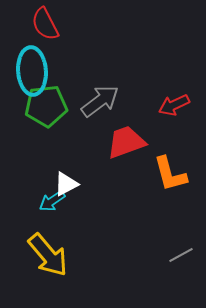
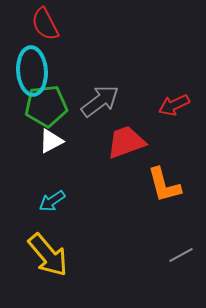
orange L-shape: moved 6 px left, 11 px down
white triangle: moved 15 px left, 43 px up
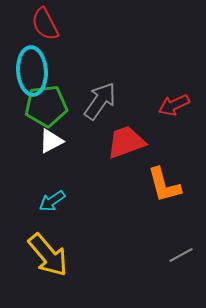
gray arrow: rotated 18 degrees counterclockwise
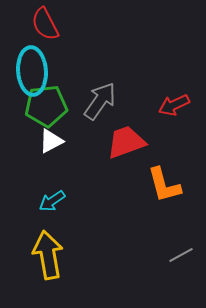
yellow arrow: rotated 150 degrees counterclockwise
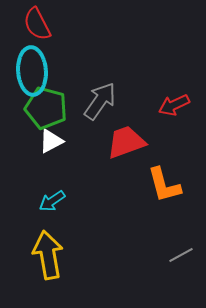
red semicircle: moved 8 px left
green pentagon: moved 2 px down; rotated 21 degrees clockwise
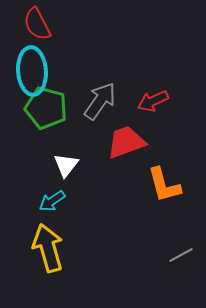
red arrow: moved 21 px left, 4 px up
white triangle: moved 15 px right, 24 px down; rotated 24 degrees counterclockwise
yellow arrow: moved 7 px up; rotated 6 degrees counterclockwise
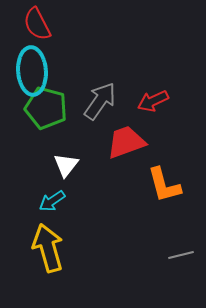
gray line: rotated 15 degrees clockwise
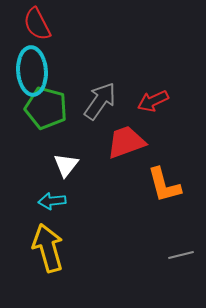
cyan arrow: rotated 28 degrees clockwise
